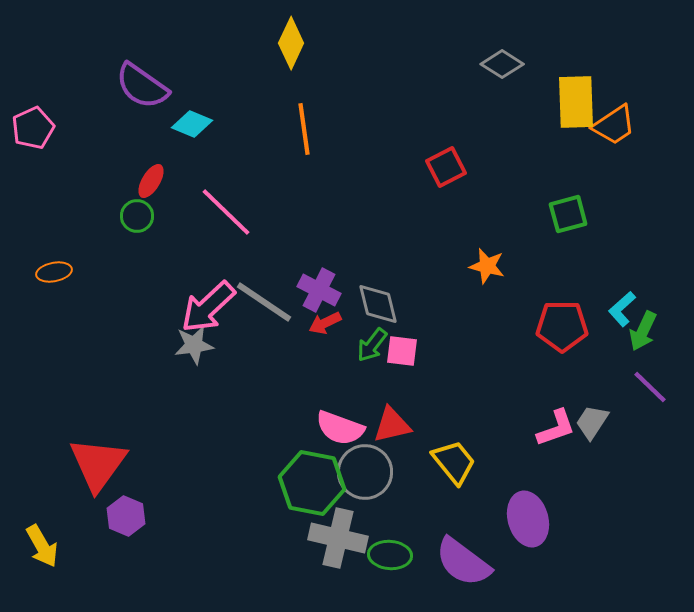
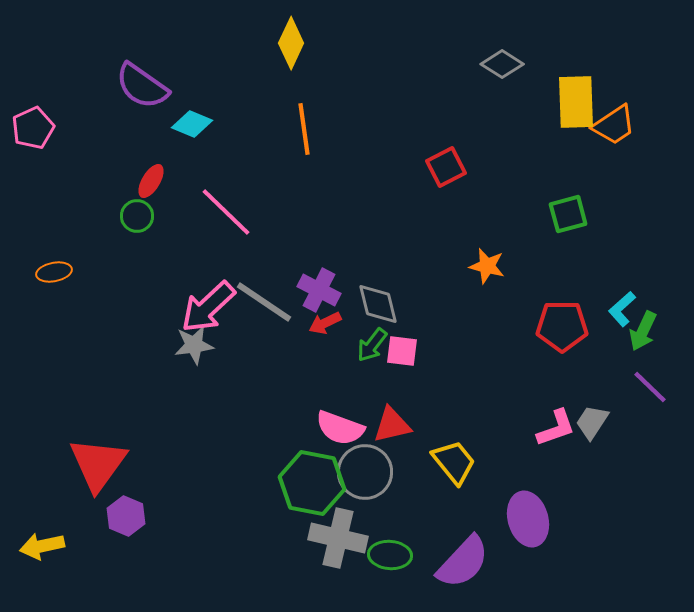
yellow arrow at (42, 546): rotated 108 degrees clockwise
purple semicircle at (463, 562): rotated 84 degrees counterclockwise
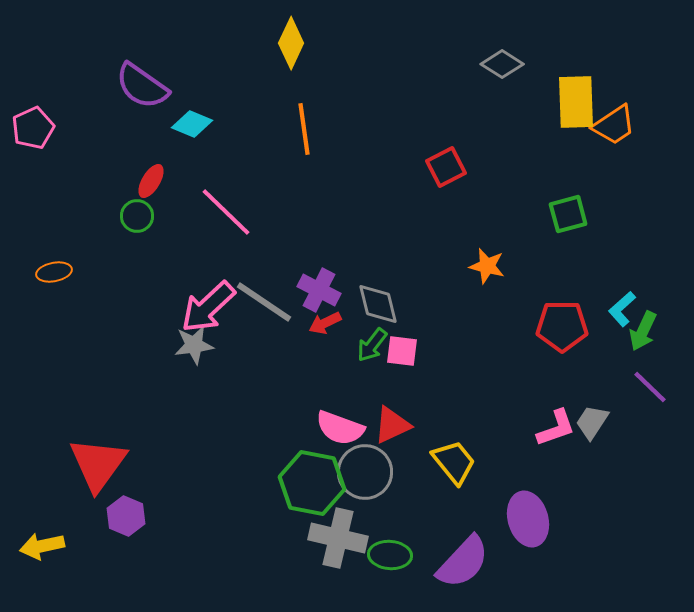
red triangle at (392, 425): rotated 12 degrees counterclockwise
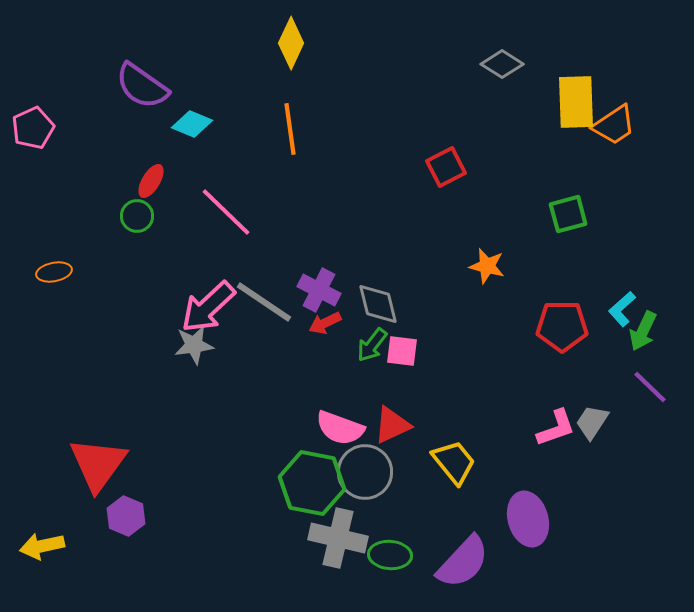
orange line at (304, 129): moved 14 px left
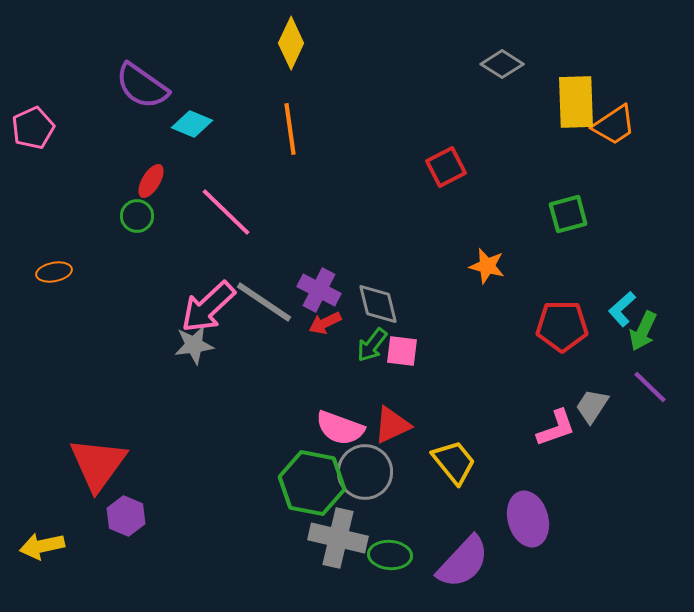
gray trapezoid at (592, 422): moved 16 px up
